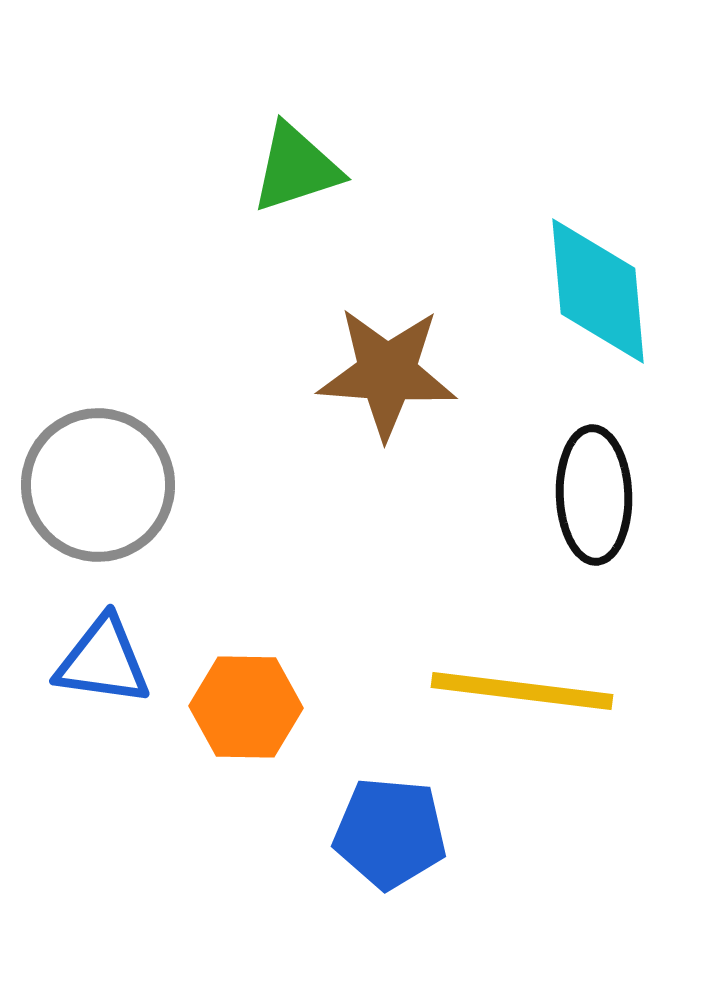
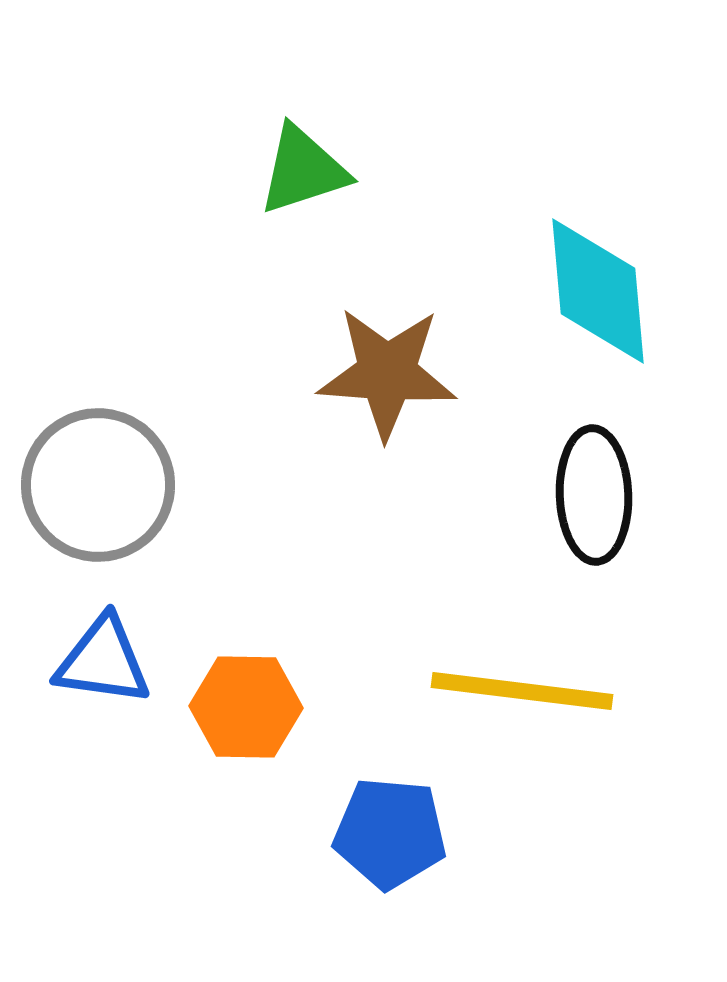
green triangle: moved 7 px right, 2 px down
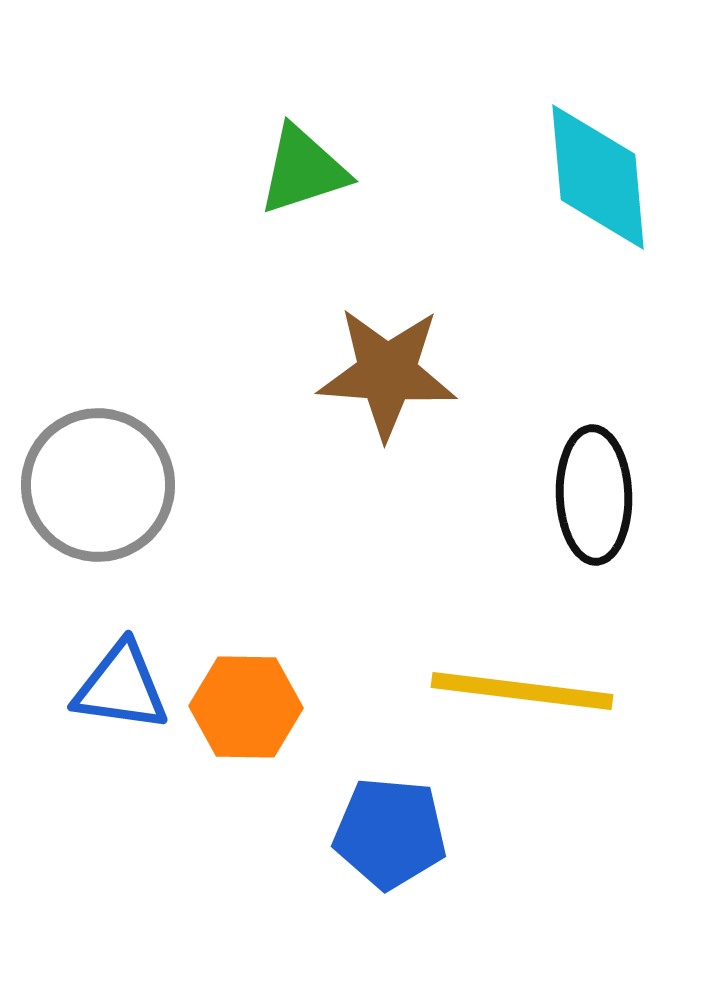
cyan diamond: moved 114 px up
blue triangle: moved 18 px right, 26 px down
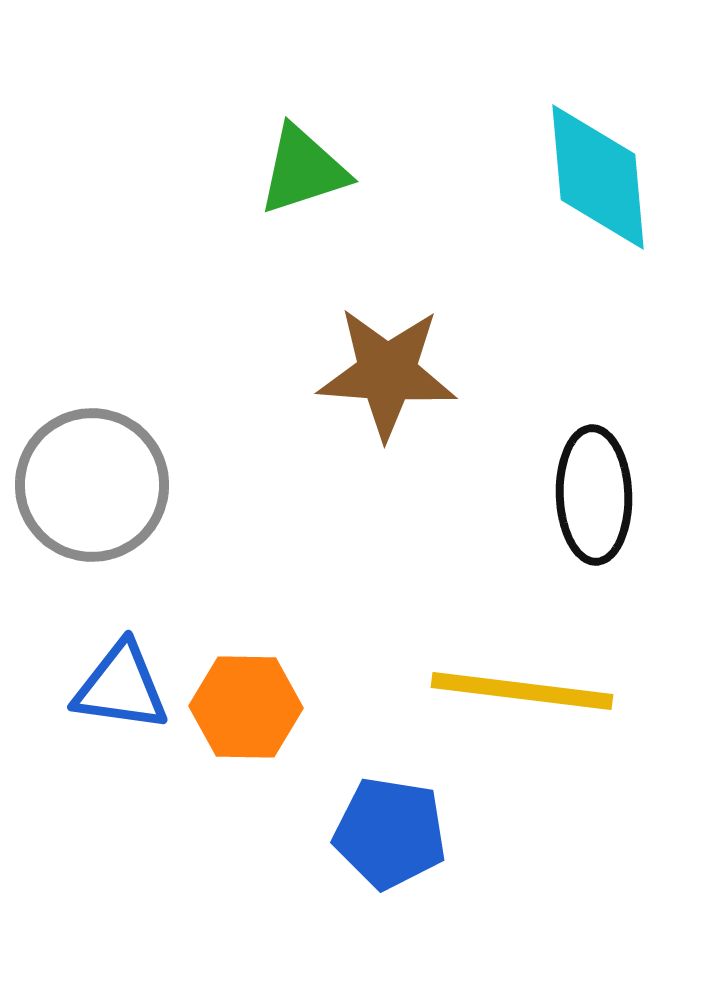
gray circle: moved 6 px left
blue pentagon: rotated 4 degrees clockwise
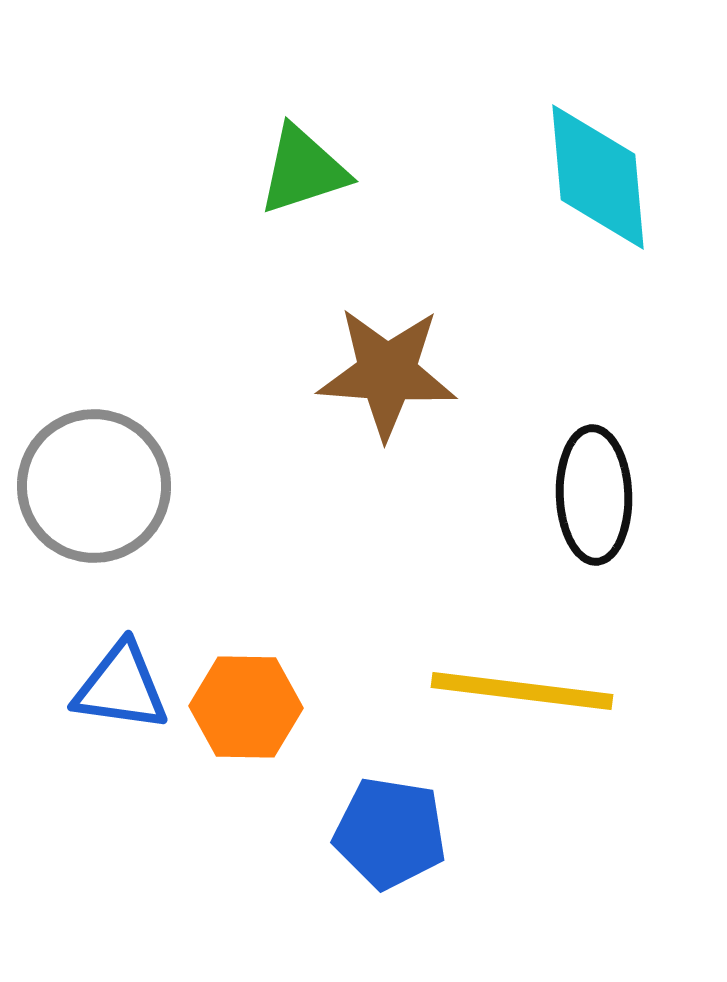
gray circle: moved 2 px right, 1 px down
